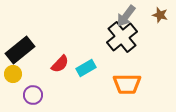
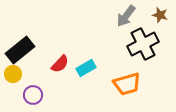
black cross: moved 21 px right, 7 px down; rotated 12 degrees clockwise
orange trapezoid: rotated 16 degrees counterclockwise
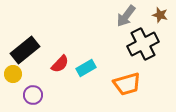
black rectangle: moved 5 px right
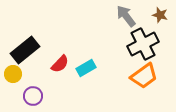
gray arrow: rotated 105 degrees clockwise
orange trapezoid: moved 17 px right, 8 px up; rotated 20 degrees counterclockwise
purple circle: moved 1 px down
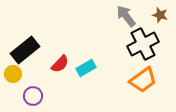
orange trapezoid: moved 1 px left, 4 px down
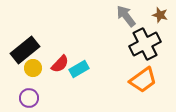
black cross: moved 2 px right
cyan rectangle: moved 7 px left, 1 px down
yellow circle: moved 20 px right, 6 px up
purple circle: moved 4 px left, 2 px down
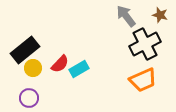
orange trapezoid: rotated 12 degrees clockwise
